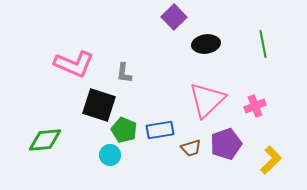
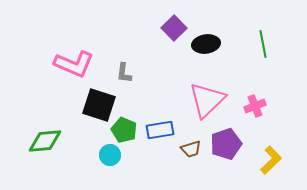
purple square: moved 11 px down
green diamond: moved 1 px down
brown trapezoid: moved 1 px down
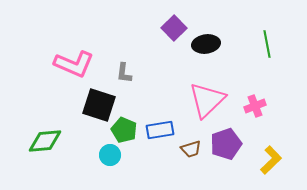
green line: moved 4 px right
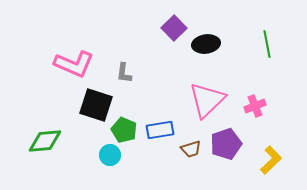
black square: moved 3 px left
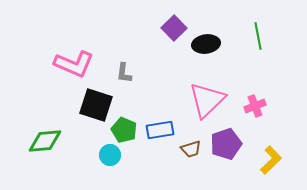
green line: moved 9 px left, 8 px up
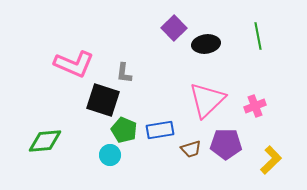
black square: moved 7 px right, 5 px up
purple pentagon: rotated 20 degrees clockwise
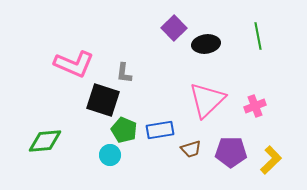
purple pentagon: moved 5 px right, 8 px down
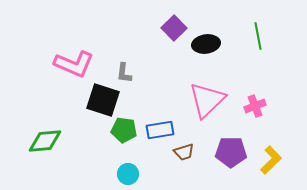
green pentagon: rotated 15 degrees counterclockwise
brown trapezoid: moved 7 px left, 3 px down
cyan circle: moved 18 px right, 19 px down
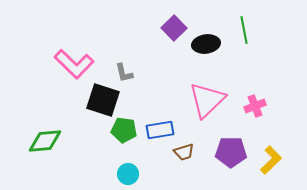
green line: moved 14 px left, 6 px up
pink L-shape: rotated 21 degrees clockwise
gray L-shape: rotated 20 degrees counterclockwise
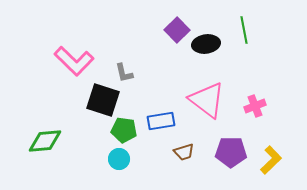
purple square: moved 3 px right, 2 px down
pink L-shape: moved 3 px up
pink triangle: rotated 39 degrees counterclockwise
blue rectangle: moved 1 px right, 9 px up
cyan circle: moved 9 px left, 15 px up
